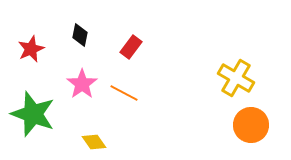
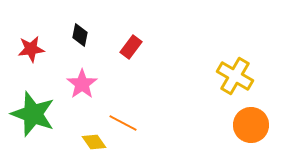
red star: rotated 16 degrees clockwise
yellow cross: moved 1 px left, 2 px up
orange line: moved 1 px left, 30 px down
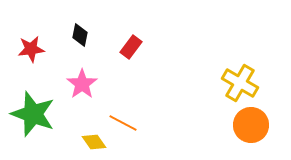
yellow cross: moved 5 px right, 7 px down
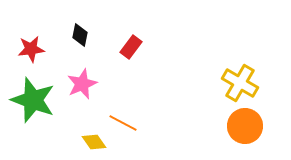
pink star: rotated 12 degrees clockwise
green star: moved 14 px up
orange circle: moved 6 px left, 1 px down
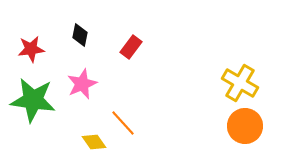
green star: rotated 12 degrees counterclockwise
orange line: rotated 20 degrees clockwise
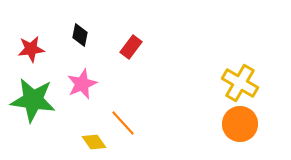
orange circle: moved 5 px left, 2 px up
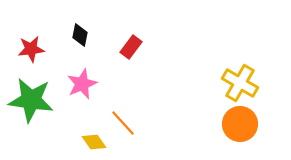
green star: moved 2 px left
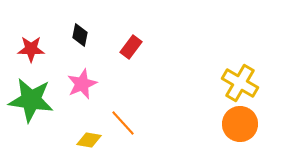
red star: rotated 8 degrees clockwise
yellow diamond: moved 5 px left, 2 px up; rotated 45 degrees counterclockwise
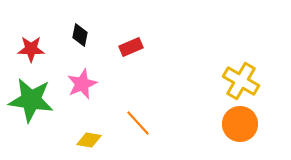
red rectangle: rotated 30 degrees clockwise
yellow cross: moved 1 px right, 2 px up
orange line: moved 15 px right
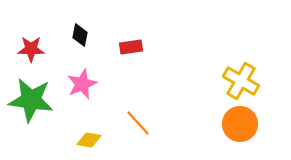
red rectangle: rotated 15 degrees clockwise
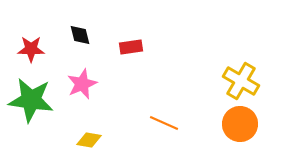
black diamond: rotated 25 degrees counterclockwise
orange line: moved 26 px right; rotated 24 degrees counterclockwise
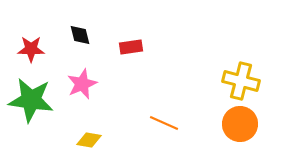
yellow cross: rotated 15 degrees counterclockwise
